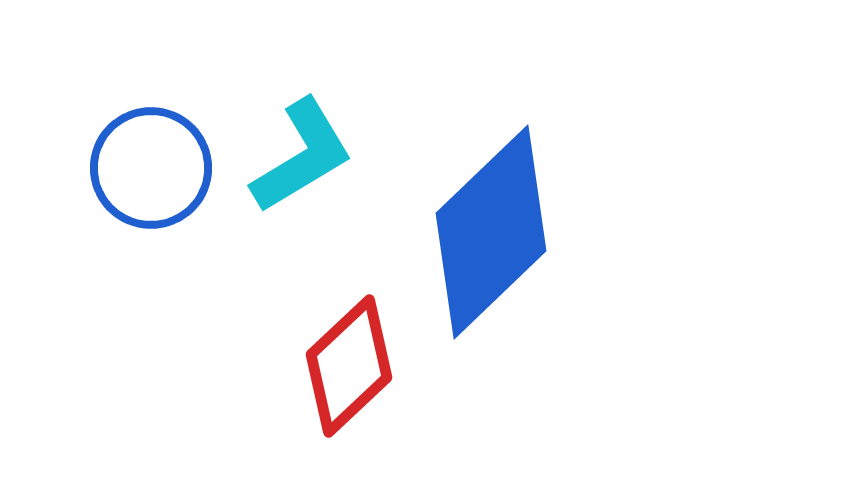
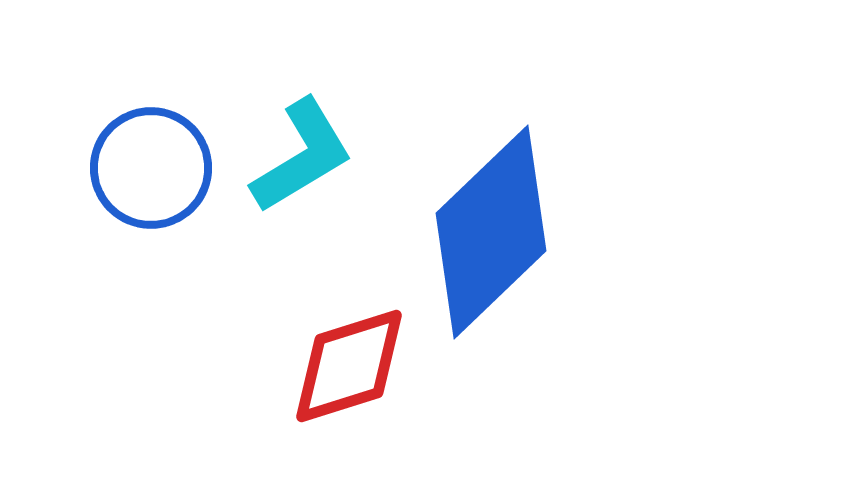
red diamond: rotated 26 degrees clockwise
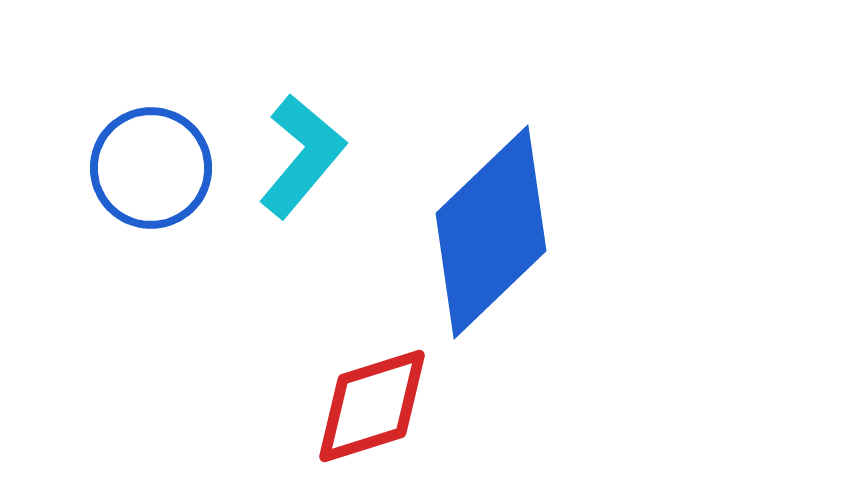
cyan L-shape: rotated 19 degrees counterclockwise
red diamond: moved 23 px right, 40 px down
